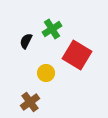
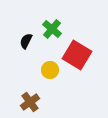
green cross: rotated 18 degrees counterclockwise
yellow circle: moved 4 px right, 3 px up
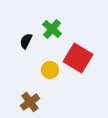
red square: moved 1 px right, 3 px down
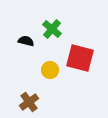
black semicircle: rotated 77 degrees clockwise
red square: moved 2 px right; rotated 16 degrees counterclockwise
brown cross: moved 1 px left
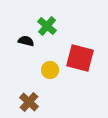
green cross: moved 5 px left, 3 px up
brown cross: rotated 12 degrees counterclockwise
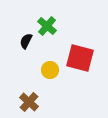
black semicircle: rotated 77 degrees counterclockwise
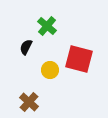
black semicircle: moved 6 px down
red square: moved 1 px left, 1 px down
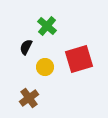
red square: rotated 32 degrees counterclockwise
yellow circle: moved 5 px left, 3 px up
brown cross: moved 4 px up; rotated 12 degrees clockwise
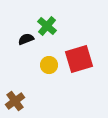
black semicircle: moved 8 px up; rotated 42 degrees clockwise
yellow circle: moved 4 px right, 2 px up
brown cross: moved 14 px left, 3 px down
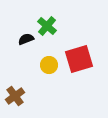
brown cross: moved 5 px up
